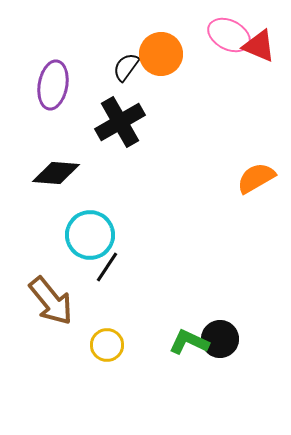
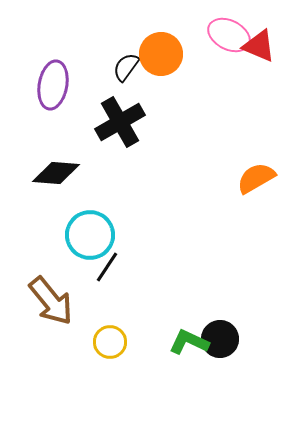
yellow circle: moved 3 px right, 3 px up
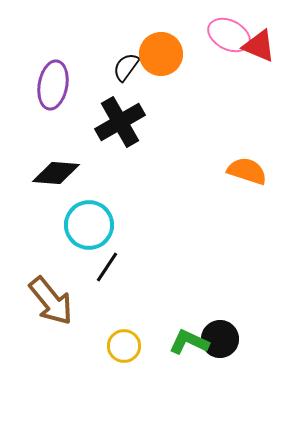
orange semicircle: moved 9 px left, 7 px up; rotated 48 degrees clockwise
cyan circle: moved 1 px left, 10 px up
yellow circle: moved 14 px right, 4 px down
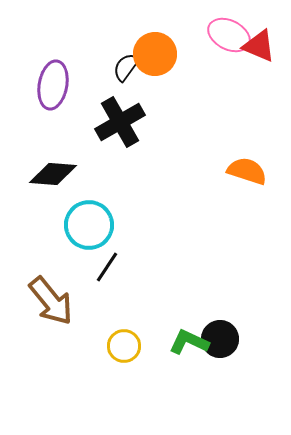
orange circle: moved 6 px left
black diamond: moved 3 px left, 1 px down
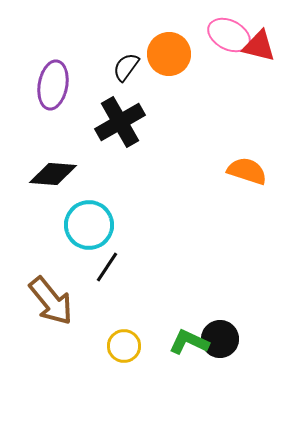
red triangle: rotated 9 degrees counterclockwise
orange circle: moved 14 px right
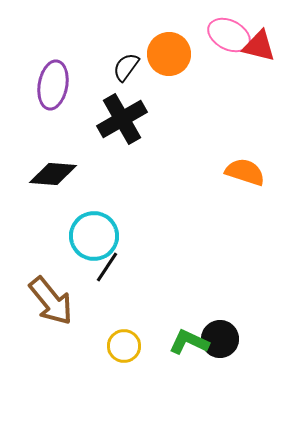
black cross: moved 2 px right, 3 px up
orange semicircle: moved 2 px left, 1 px down
cyan circle: moved 5 px right, 11 px down
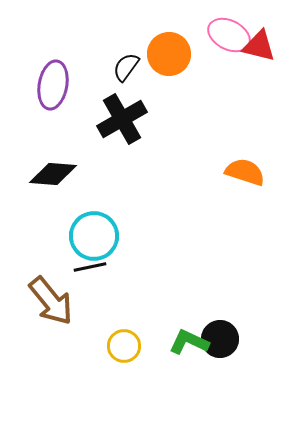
black line: moved 17 px left; rotated 44 degrees clockwise
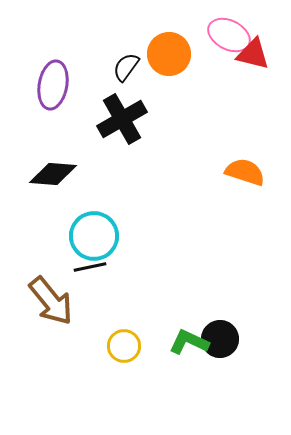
red triangle: moved 6 px left, 8 px down
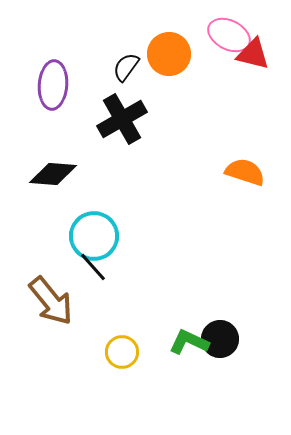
purple ellipse: rotated 6 degrees counterclockwise
black line: moved 3 px right; rotated 60 degrees clockwise
yellow circle: moved 2 px left, 6 px down
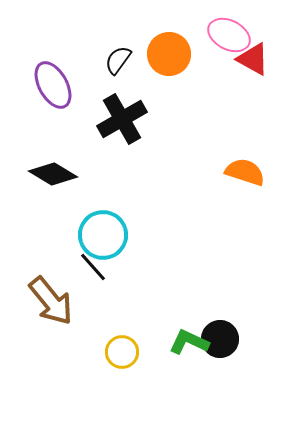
red triangle: moved 5 px down; rotated 15 degrees clockwise
black semicircle: moved 8 px left, 7 px up
purple ellipse: rotated 33 degrees counterclockwise
black diamond: rotated 27 degrees clockwise
cyan circle: moved 9 px right, 1 px up
